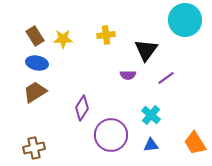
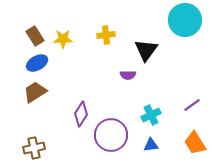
blue ellipse: rotated 40 degrees counterclockwise
purple line: moved 26 px right, 27 px down
purple diamond: moved 1 px left, 6 px down
cyan cross: rotated 24 degrees clockwise
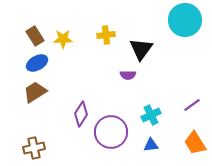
black triangle: moved 5 px left, 1 px up
purple circle: moved 3 px up
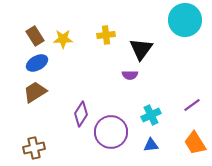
purple semicircle: moved 2 px right
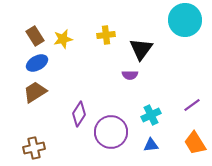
yellow star: rotated 12 degrees counterclockwise
purple diamond: moved 2 px left
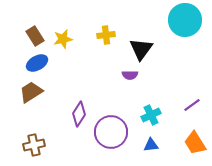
brown trapezoid: moved 4 px left
brown cross: moved 3 px up
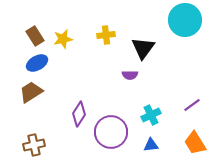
black triangle: moved 2 px right, 1 px up
